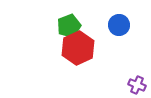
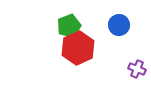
purple cross: moved 16 px up
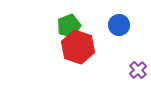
red hexagon: moved 1 px up; rotated 16 degrees counterclockwise
purple cross: moved 1 px right, 1 px down; rotated 24 degrees clockwise
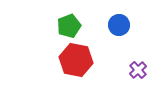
red hexagon: moved 2 px left, 13 px down; rotated 8 degrees counterclockwise
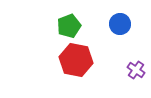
blue circle: moved 1 px right, 1 px up
purple cross: moved 2 px left; rotated 12 degrees counterclockwise
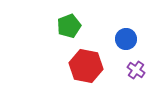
blue circle: moved 6 px right, 15 px down
red hexagon: moved 10 px right, 6 px down
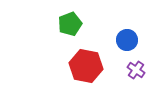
green pentagon: moved 1 px right, 2 px up
blue circle: moved 1 px right, 1 px down
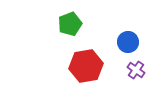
blue circle: moved 1 px right, 2 px down
red hexagon: rotated 20 degrees counterclockwise
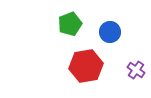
blue circle: moved 18 px left, 10 px up
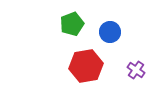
green pentagon: moved 2 px right
